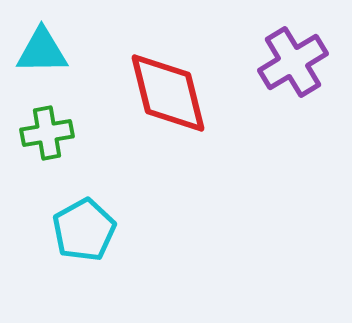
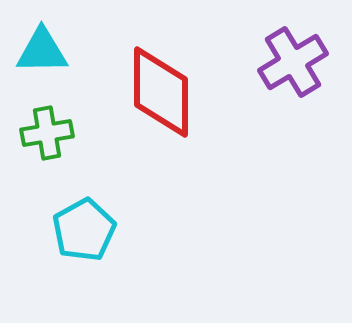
red diamond: moved 7 px left, 1 px up; rotated 14 degrees clockwise
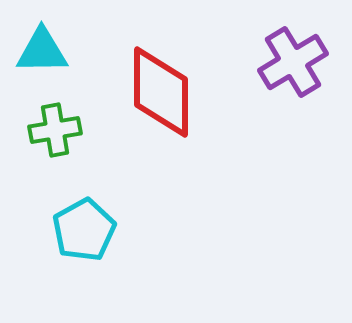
green cross: moved 8 px right, 3 px up
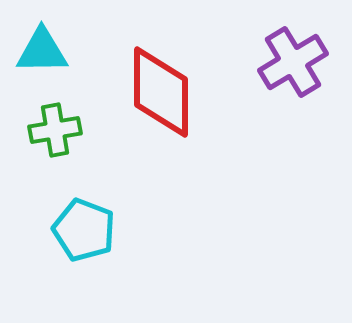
cyan pentagon: rotated 22 degrees counterclockwise
